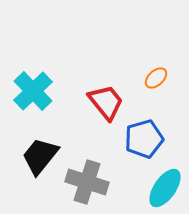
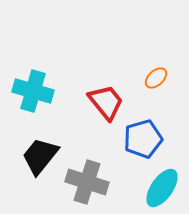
cyan cross: rotated 30 degrees counterclockwise
blue pentagon: moved 1 px left
cyan ellipse: moved 3 px left
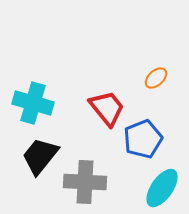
cyan cross: moved 12 px down
red trapezoid: moved 1 px right, 6 px down
blue pentagon: rotated 6 degrees counterclockwise
gray cross: moved 2 px left; rotated 15 degrees counterclockwise
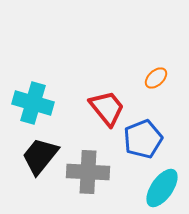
gray cross: moved 3 px right, 10 px up
